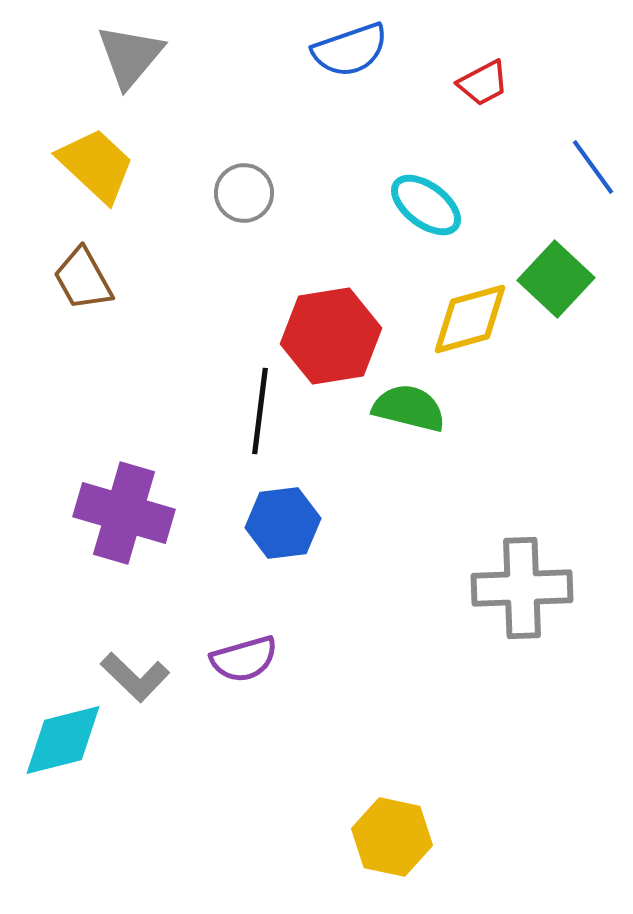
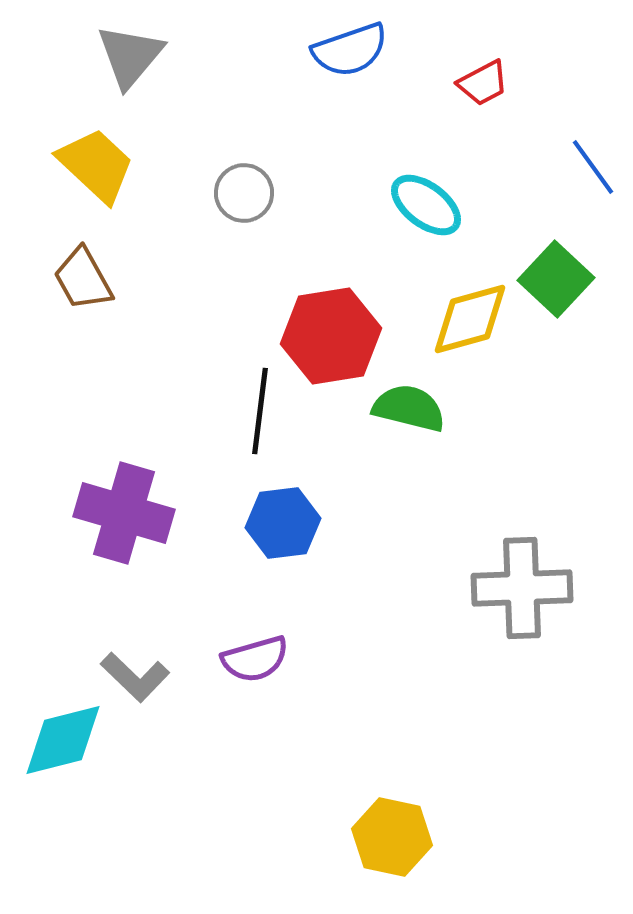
purple semicircle: moved 11 px right
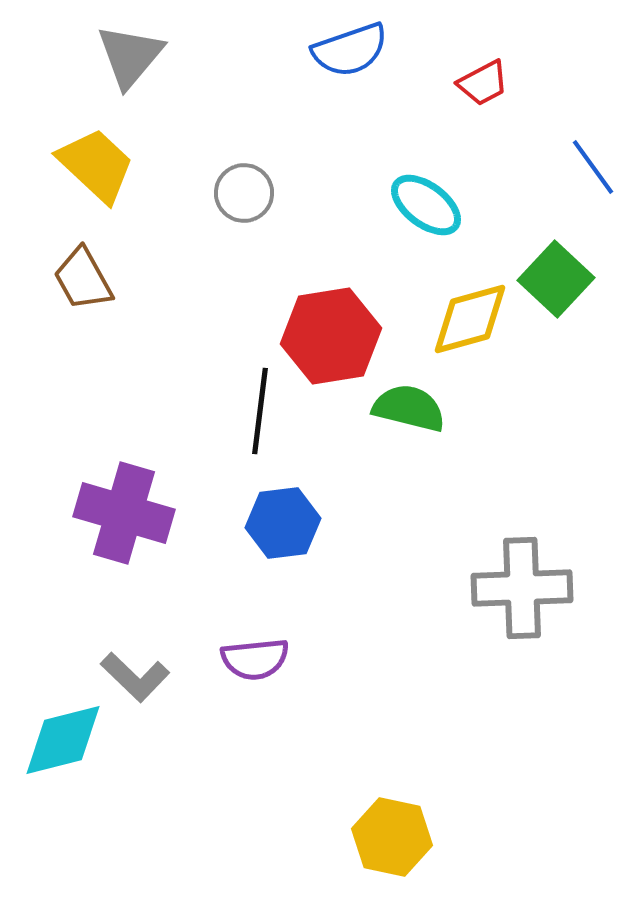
purple semicircle: rotated 10 degrees clockwise
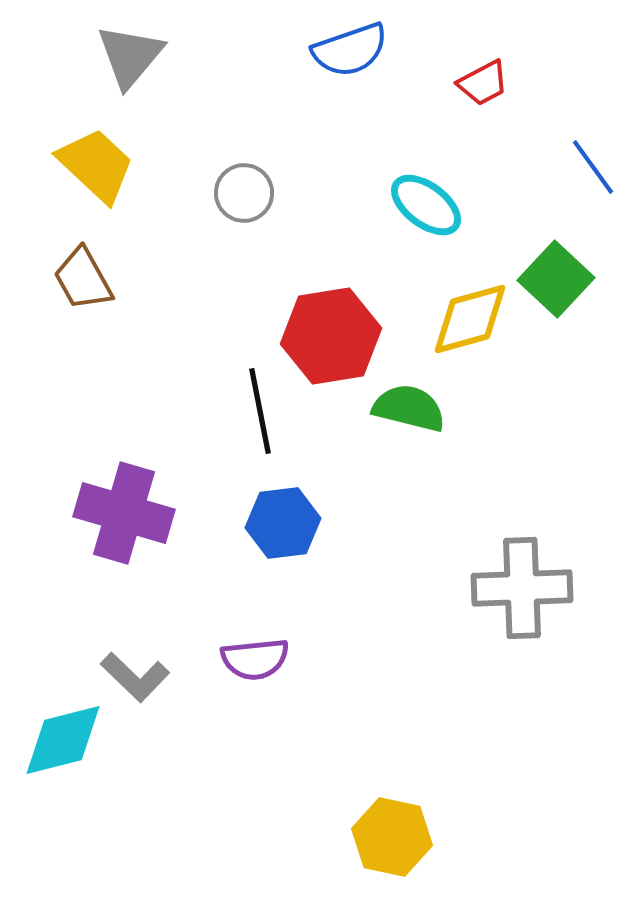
black line: rotated 18 degrees counterclockwise
